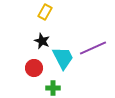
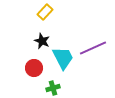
yellow rectangle: rotated 14 degrees clockwise
green cross: rotated 16 degrees counterclockwise
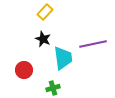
black star: moved 1 px right, 2 px up
purple line: moved 4 px up; rotated 12 degrees clockwise
cyan trapezoid: rotated 20 degrees clockwise
red circle: moved 10 px left, 2 px down
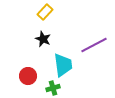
purple line: moved 1 px right, 1 px down; rotated 16 degrees counterclockwise
cyan trapezoid: moved 7 px down
red circle: moved 4 px right, 6 px down
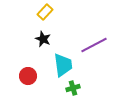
green cross: moved 20 px right
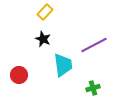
red circle: moved 9 px left, 1 px up
green cross: moved 20 px right
